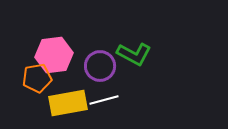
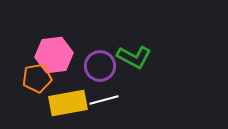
green L-shape: moved 3 px down
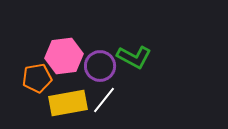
pink hexagon: moved 10 px right, 1 px down
white line: rotated 36 degrees counterclockwise
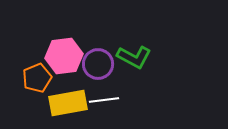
purple circle: moved 2 px left, 2 px up
orange pentagon: rotated 12 degrees counterclockwise
white line: rotated 44 degrees clockwise
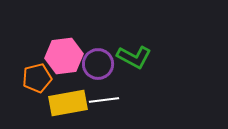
orange pentagon: rotated 8 degrees clockwise
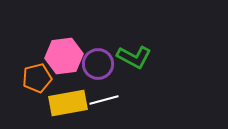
white line: rotated 8 degrees counterclockwise
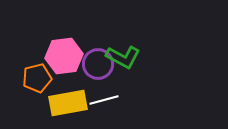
green L-shape: moved 11 px left
